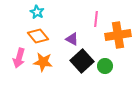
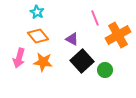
pink line: moved 1 px left, 1 px up; rotated 28 degrees counterclockwise
orange cross: rotated 20 degrees counterclockwise
green circle: moved 4 px down
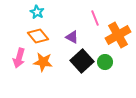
purple triangle: moved 2 px up
green circle: moved 8 px up
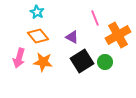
black square: rotated 10 degrees clockwise
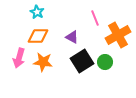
orange diamond: rotated 50 degrees counterclockwise
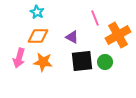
black square: rotated 25 degrees clockwise
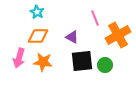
green circle: moved 3 px down
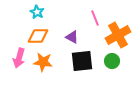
green circle: moved 7 px right, 4 px up
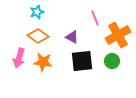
cyan star: rotated 24 degrees clockwise
orange diamond: rotated 35 degrees clockwise
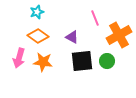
orange cross: moved 1 px right
green circle: moved 5 px left
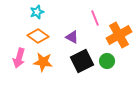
black square: rotated 20 degrees counterclockwise
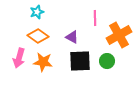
pink line: rotated 21 degrees clockwise
black square: moved 2 px left; rotated 25 degrees clockwise
